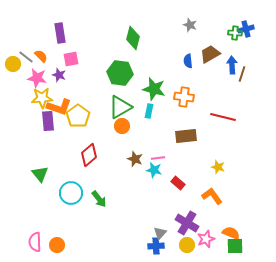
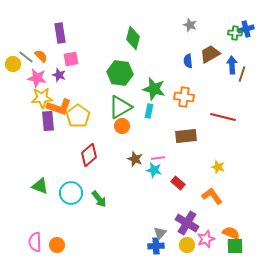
green triangle at (40, 174): moved 12 px down; rotated 30 degrees counterclockwise
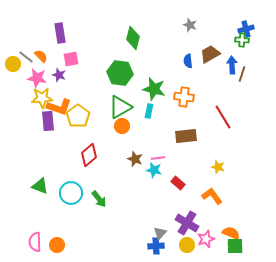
green cross at (235, 33): moved 7 px right, 7 px down
red line at (223, 117): rotated 45 degrees clockwise
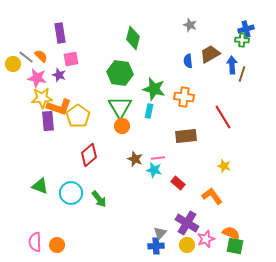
green triangle at (120, 107): rotated 30 degrees counterclockwise
yellow star at (218, 167): moved 6 px right, 1 px up
green square at (235, 246): rotated 12 degrees clockwise
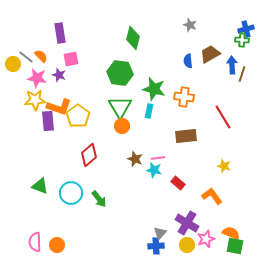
yellow star at (42, 98): moved 7 px left, 2 px down
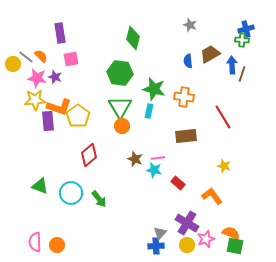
purple star at (59, 75): moved 4 px left, 2 px down
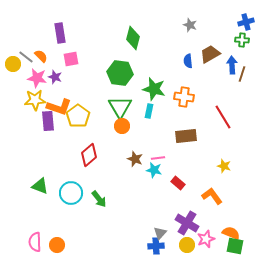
blue cross at (246, 29): moved 7 px up
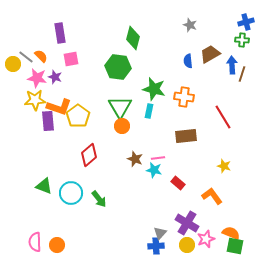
green hexagon at (120, 73): moved 2 px left, 6 px up
green triangle at (40, 186): moved 4 px right
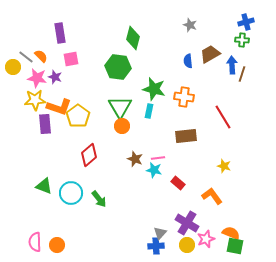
yellow circle at (13, 64): moved 3 px down
purple rectangle at (48, 121): moved 3 px left, 3 px down
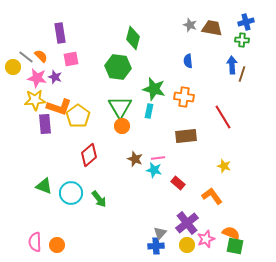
brown trapezoid at (210, 54): moved 2 px right, 26 px up; rotated 40 degrees clockwise
purple cross at (187, 223): rotated 20 degrees clockwise
